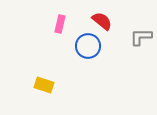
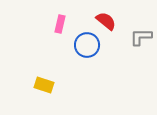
red semicircle: moved 4 px right
blue circle: moved 1 px left, 1 px up
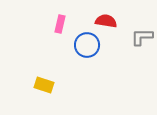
red semicircle: rotated 30 degrees counterclockwise
gray L-shape: moved 1 px right
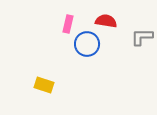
pink rectangle: moved 8 px right
blue circle: moved 1 px up
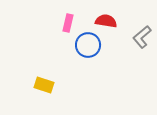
pink rectangle: moved 1 px up
gray L-shape: rotated 40 degrees counterclockwise
blue circle: moved 1 px right, 1 px down
